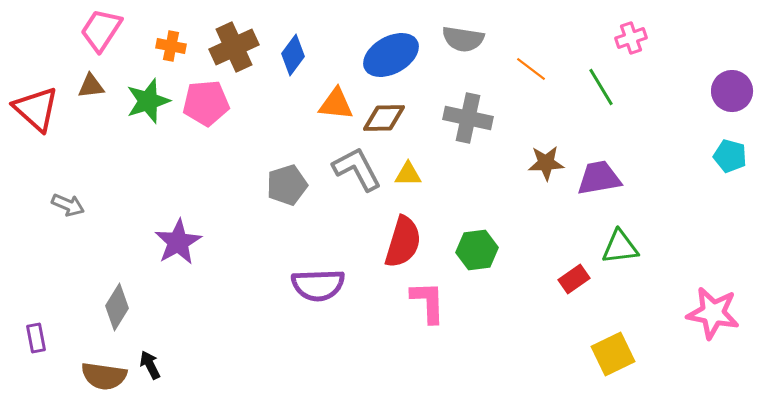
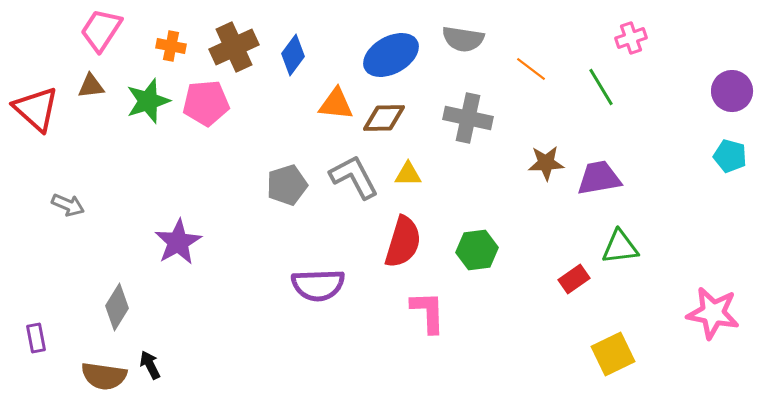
gray L-shape: moved 3 px left, 8 px down
pink L-shape: moved 10 px down
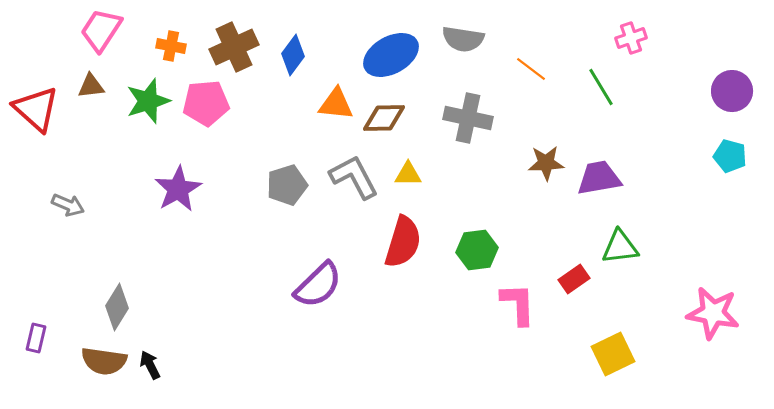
purple star: moved 53 px up
purple semicircle: rotated 42 degrees counterclockwise
pink L-shape: moved 90 px right, 8 px up
purple rectangle: rotated 24 degrees clockwise
brown semicircle: moved 15 px up
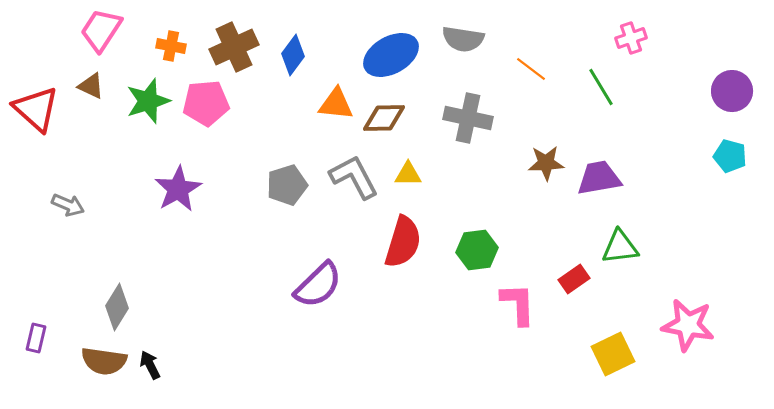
brown triangle: rotated 32 degrees clockwise
pink star: moved 25 px left, 12 px down
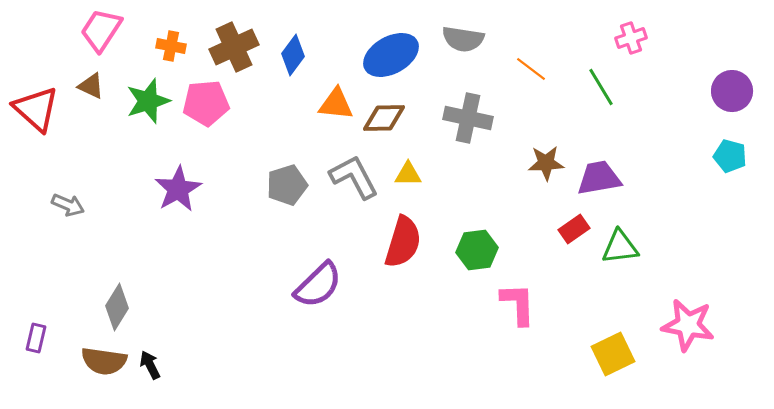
red rectangle: moved 50 px up
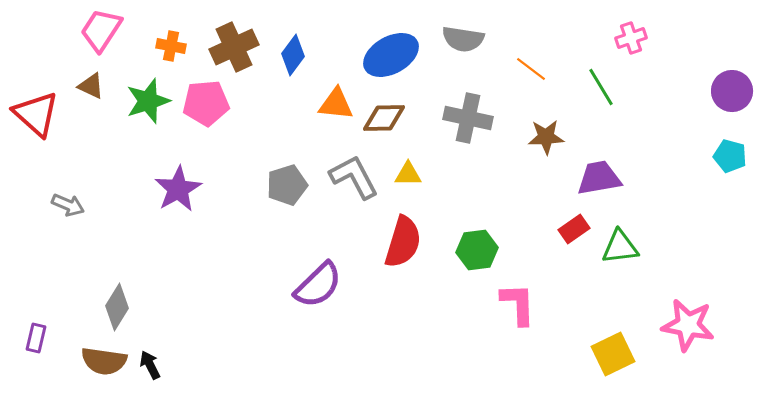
red triangle: moved 5 px down
brown star: moved 26 px up
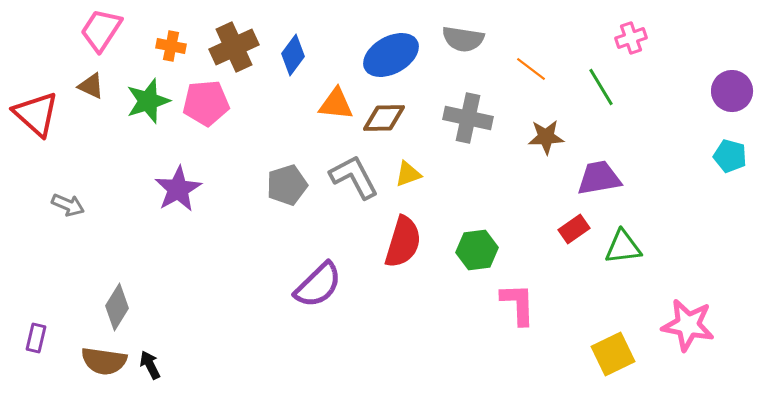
yellow triangle: rotated 20 degrees counterclockwise
green triangle: moved 3 px right
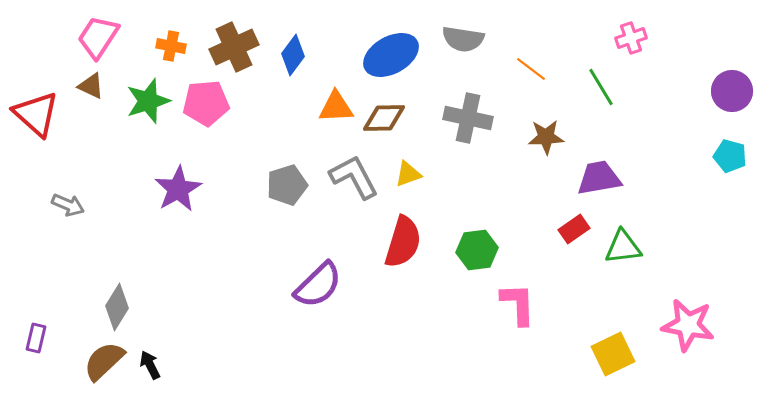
pink trapezoid: moved 3 px left, 7 px down
orange triangle: moved 3 px down; rotated 9 degrees counterclockwise
brown semicircle: rotated 129 degrees clockwise
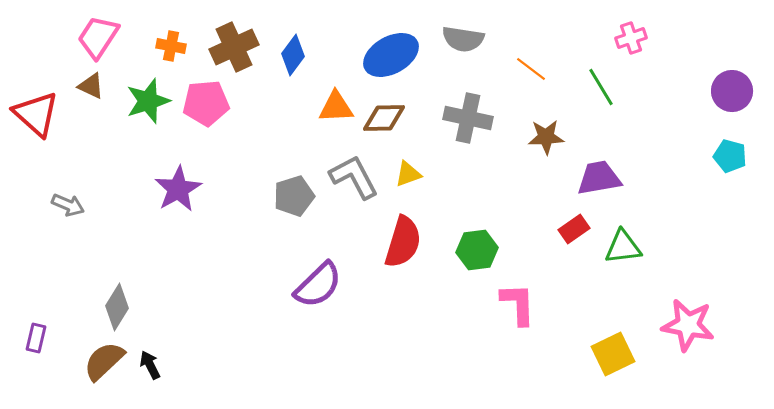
gray pentagon: moved 7 px right, 11 px down
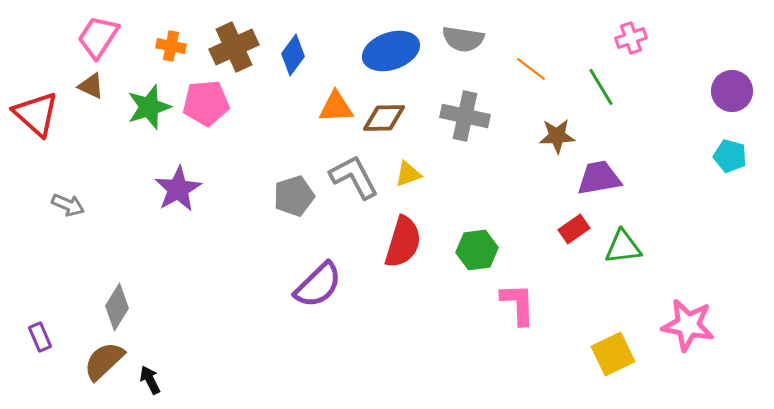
blue ellipse: moved 4 px up; rotated 10 degrees clockwise
green star: moved 1 px right, 6 px down
gray cross: moved 3 px left, 2 px up
brown star: moved 11 px right, 1 px up
purple rectangle: moved 4 px right, 1 px up; rotated 36 degrees counterclockwise
black arrow: moved 15 px down
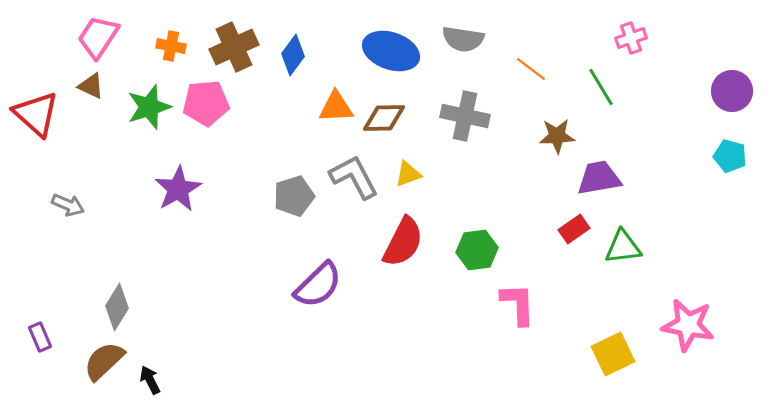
blue ellipse: rotated 38 degrees clockwise
red semicircle: rotated 10 degrees clockwise
